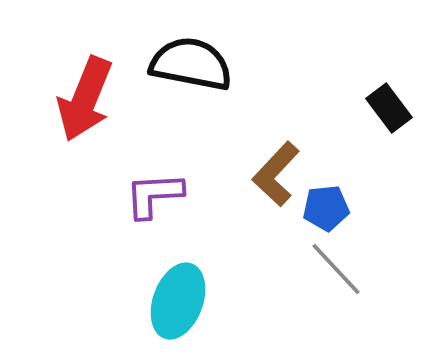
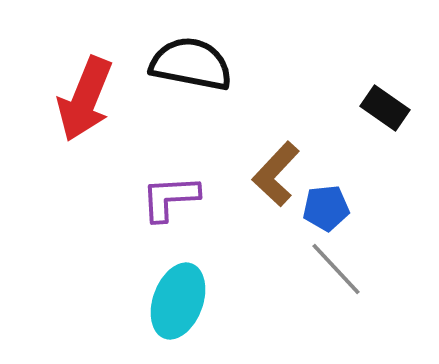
black rectangle: moved 4 px left; rotated 18 degrees counterclockwise
purple L-shape: moved 16 px right, 3 px down
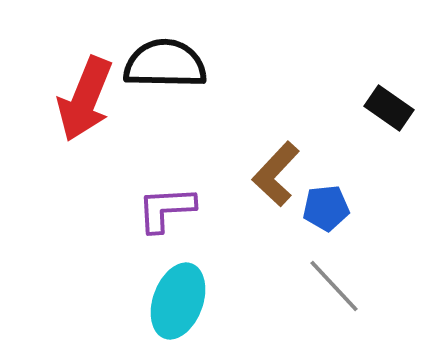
black semicircle: moved 26 px left; rotated 10 degrees counterclockwise
black rectangle: moved 4 px right
purple L-shape: moved 4 px left, 11 px down
gray line: moved 2 px left, 17 px down
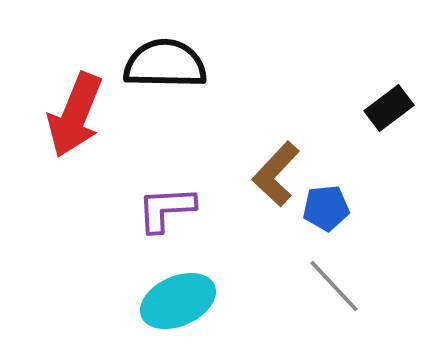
red arrow: moved 10 px left, 16 px down
black rectangle: rotated 72 degrees counterclockwise
cyan ellipse: rotated 46 degrees clockwise
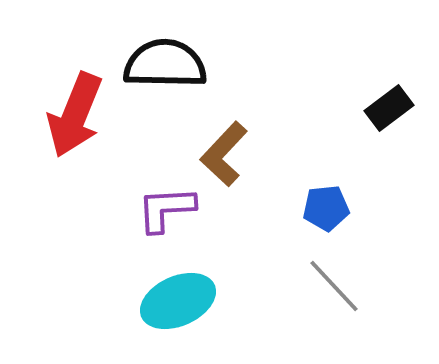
brown L-shape: moved 52 px left, 20 px up
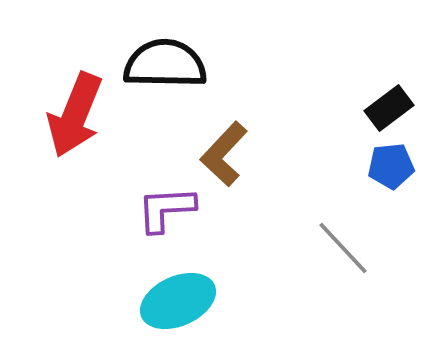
blue pentagon: moved 65 px right, 42 px up
gray line: moved 9 px right, 38 px up
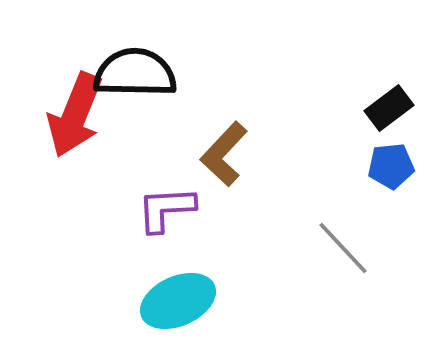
black semicircle: moved 30 px left, 9 px down
